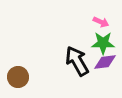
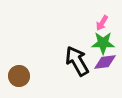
pink arrow: moved 1 px right, 1 px down; rotated 98 degrees clockwise
brown circle: moved 1 px right, 1 px up
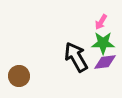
pink arrow: moved 1 px left, 1 px up
black arrow: moved 1 px left, 4 px up
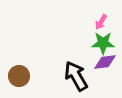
black arrow: moved 19 px down
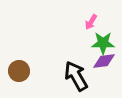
pink arrow: moved 10 px left
purple diamond: moved 1 px left, 1 px up
brown circle: moved 5 px up
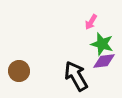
green star: moved 1 px left, 1 px down; rotated 15 degrees clockwise
